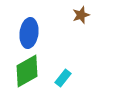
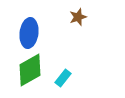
brown star: moved 3 px left, 2 px down
green diamond: moved 3 px right, 1 px up
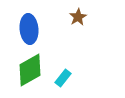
brown star: rotated 12 degrees counterclockwise
blue ellipse: moved 4 px up; rotated 12 degrees counterclockwise
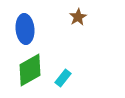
blue ellipse: moved 4 px left
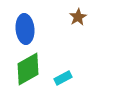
green diamond: moved 2 px left, 1 px up
cyan rectangle: rotated 24 degrees clockwise
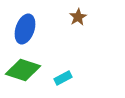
blue ellipse: rotated 24 degrees clockwise
green diamond: moved 5 px left, 1 px down; rotated 48 degrees clockwise
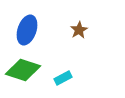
brown star: moved 1 px right, 13 px down
blue ellipse: moved 2 px right, 1 px down
